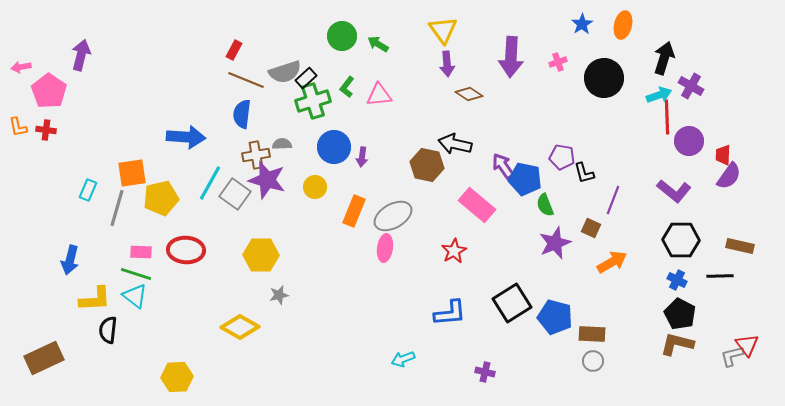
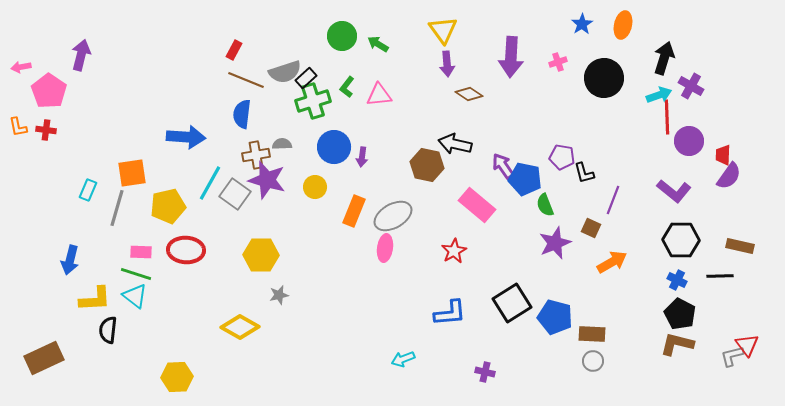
yellow pentagon at (161, 198): moved 7 px right, 8 px down
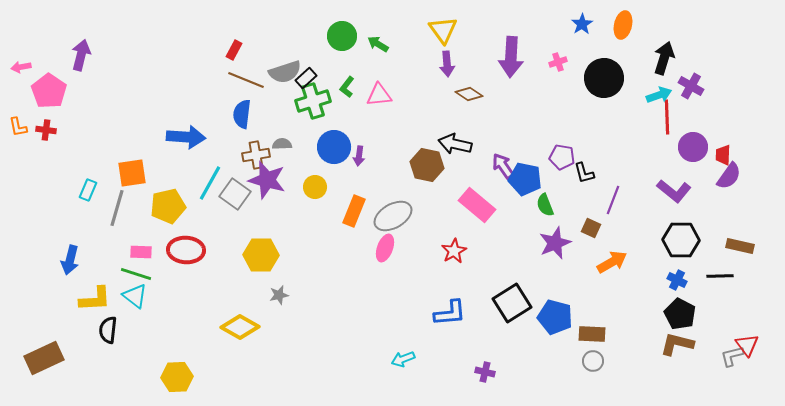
purple circle at (689, 141): moved 4 px right, 6 px down
purple arrow at (362, 157): moved 3 px left, 1 px up
pink ellipse at (385, 248): rotated 12 degrees clockwise
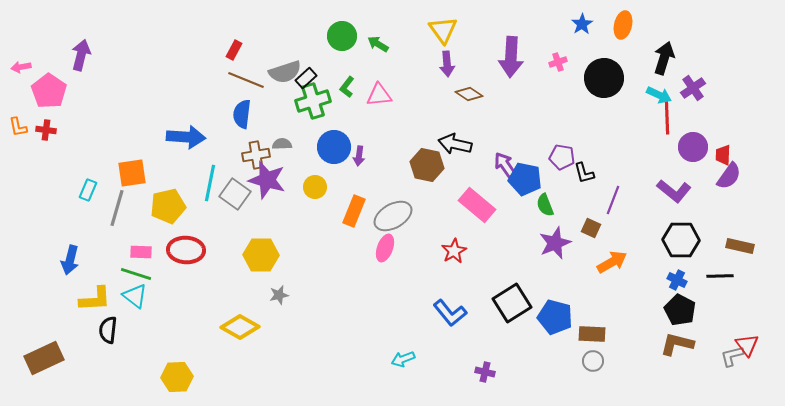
purple cross at (691, 86): moved 2 px right, 2 px down; rotated 25 degrees clockwise
cyan arrow at (659, 95): rotated 45 degrees clockwise
purple arrow at (503, 166): moved 2 px right, 1 px up
cyan line at (210, 183): rotated 18 degrees counterclockwise
blue L-shape at (450, 313): rotated 56 degrees clockwise
black pentagon at (680, 314): moved 4 px up
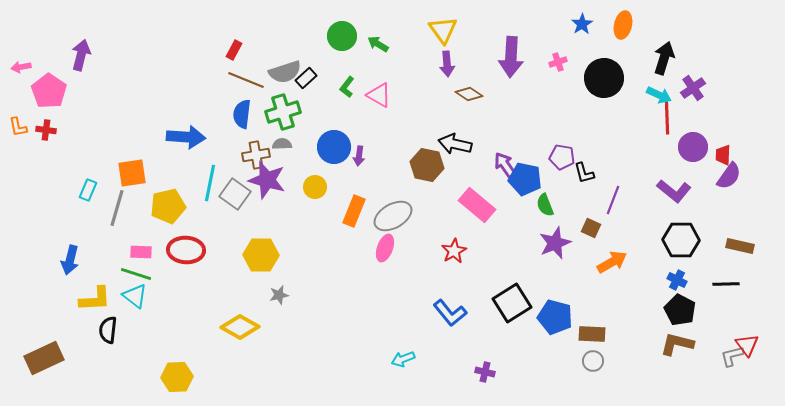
pink triangle at (379, 95): rotated 36 degrees clockwise
green cross at (313, 101): moved 30 px left, 11 px down
black line at (720, 276): moved 6 px right, 8 px down
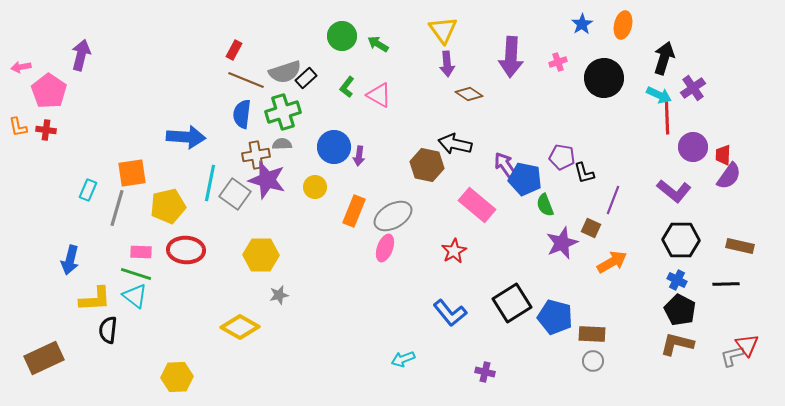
purple star at (555, 243): moved 7 px right
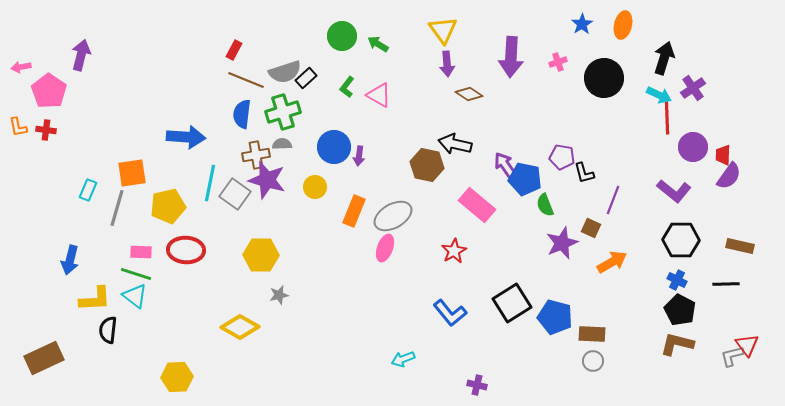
purple cross at (485, 372): moved 8 px left, 13 px down
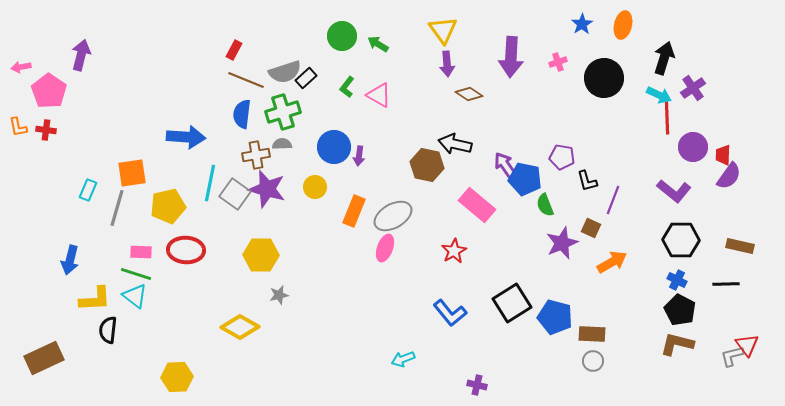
black L-shape at (584, 173): moved 3 px right, 8 px down
purple star at (267, 180): moved 9 px down
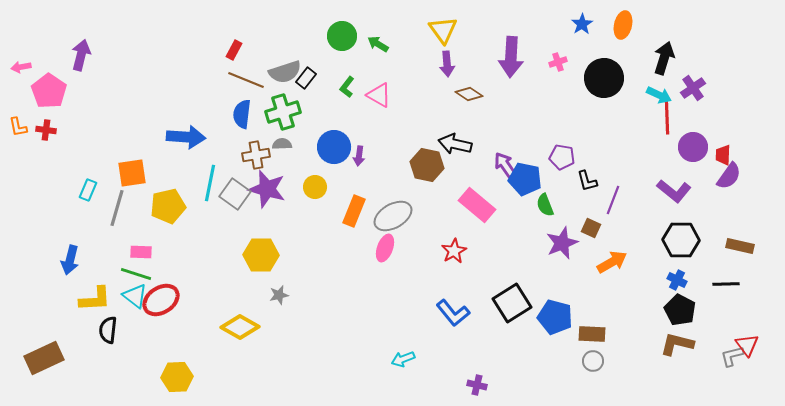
black rectangle at (306, 78): rotated 10 degrees counterclockwise
red ellipse at (186, 250): moved 25 px left, 50 px down; rotated 36 degrees counterclockwise
blue L-shape at (450, 313): moved 3 px right
